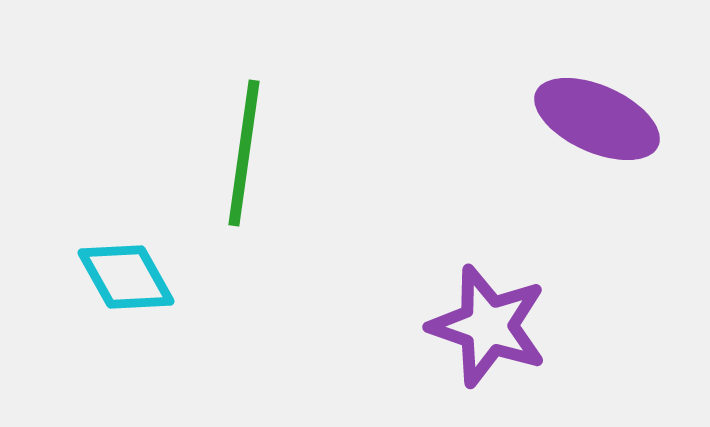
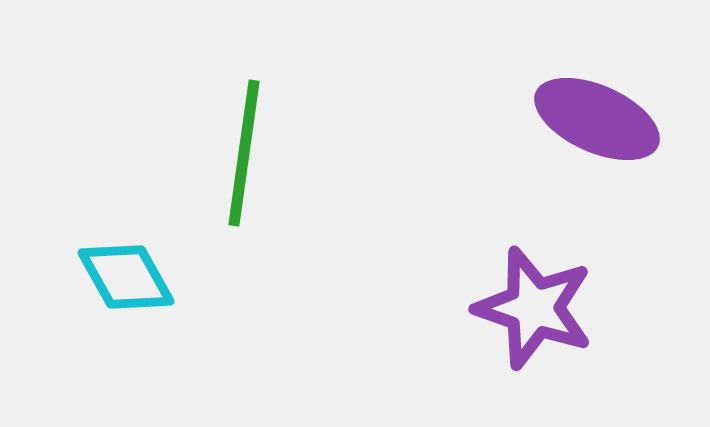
purple star: moved 46 px right, 18 px up
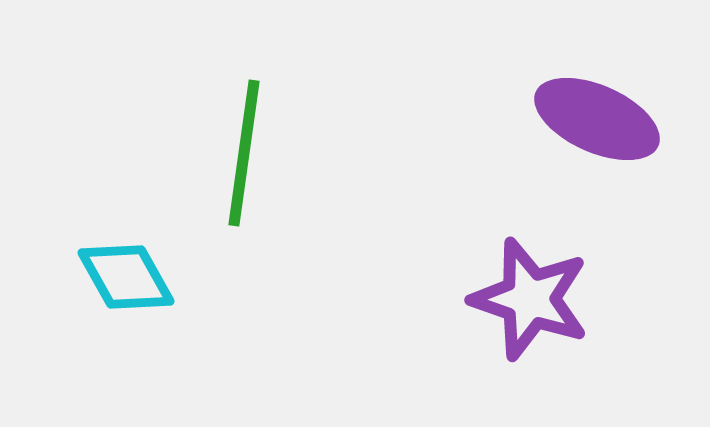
purple star: moved 4 px left, 9 px up
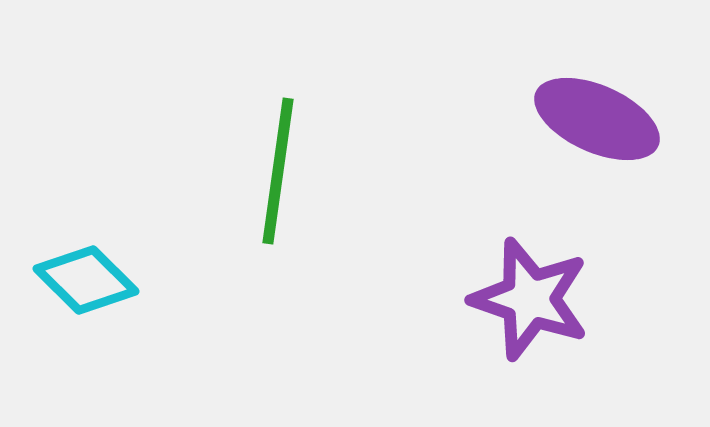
green line: moved 34 px right, 18 px down
cyan diamond: moved 40 px left, 3 px down; rotated 16 degrees counterclockwise
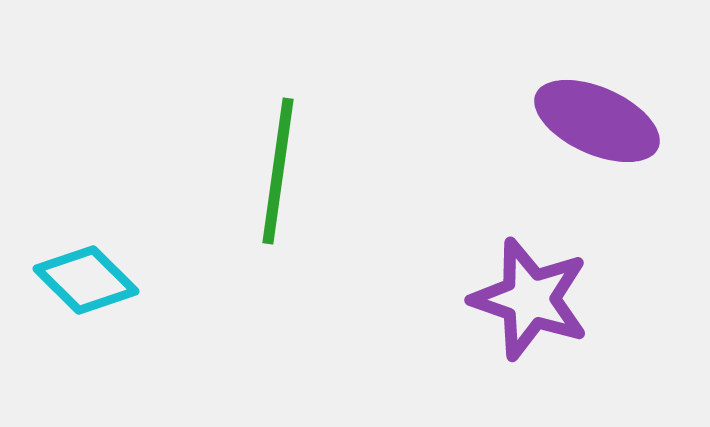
purple ellipse: moved 2 px down
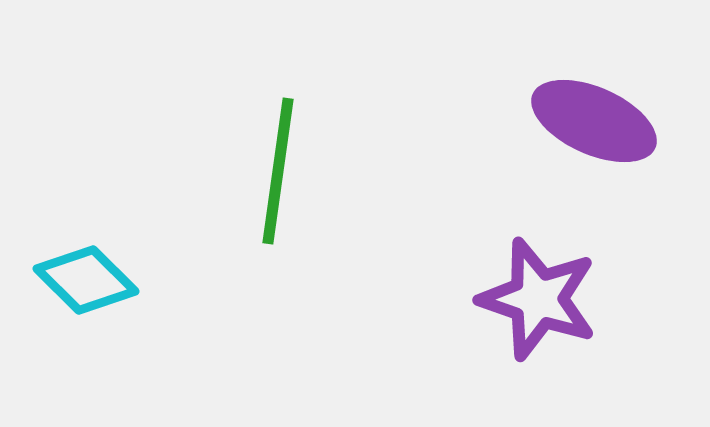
purple ellipse: moved 3 px left
purple star: moved 8 px right
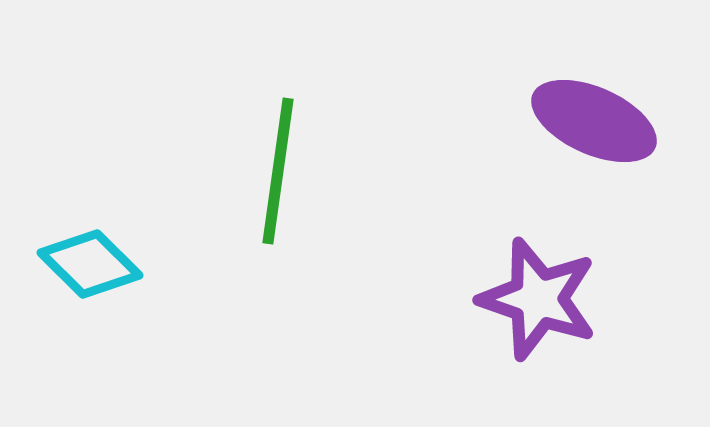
cyan diamond: moved 4 px right, 16 px up
